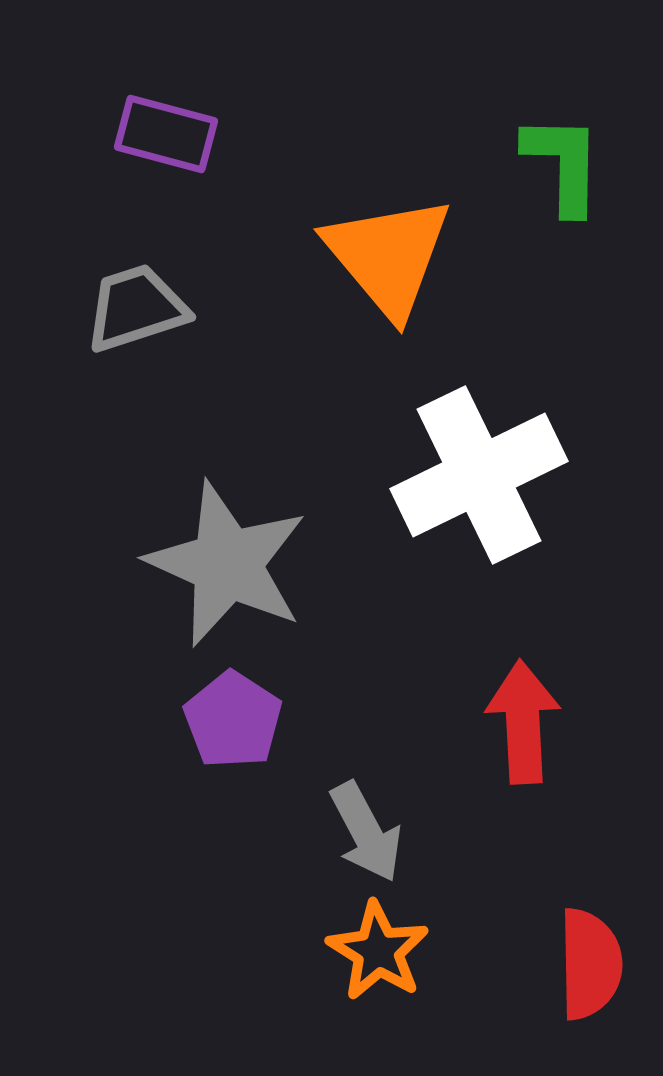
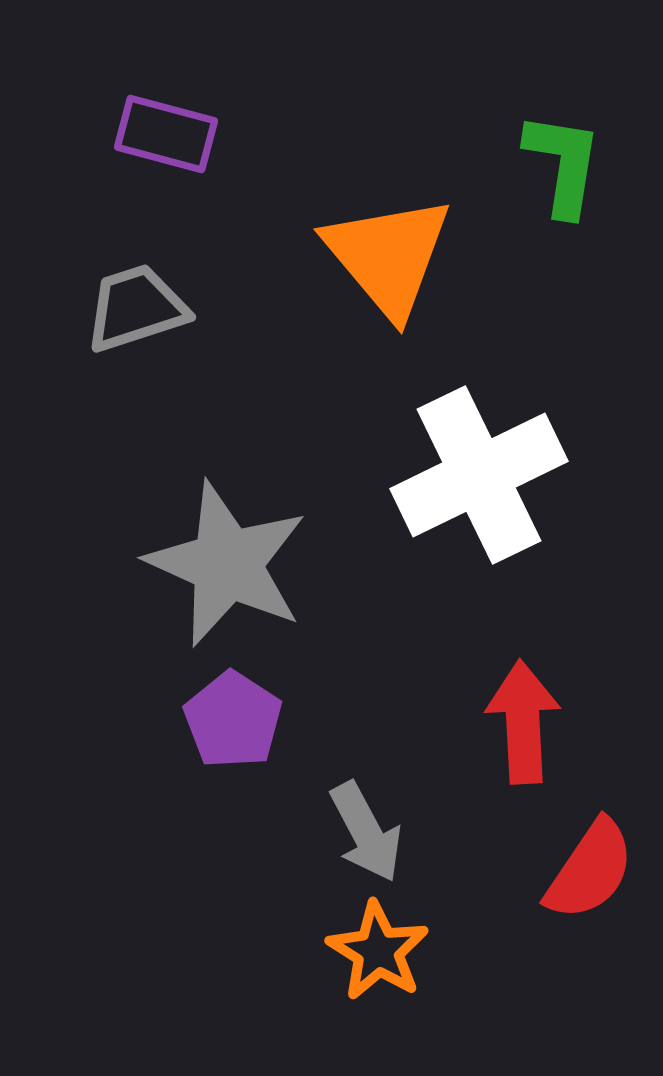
green L-shape: rotated 8 degrees clockwise
red semicircle: moved 94 px up; rotated 35 degrees clockwise
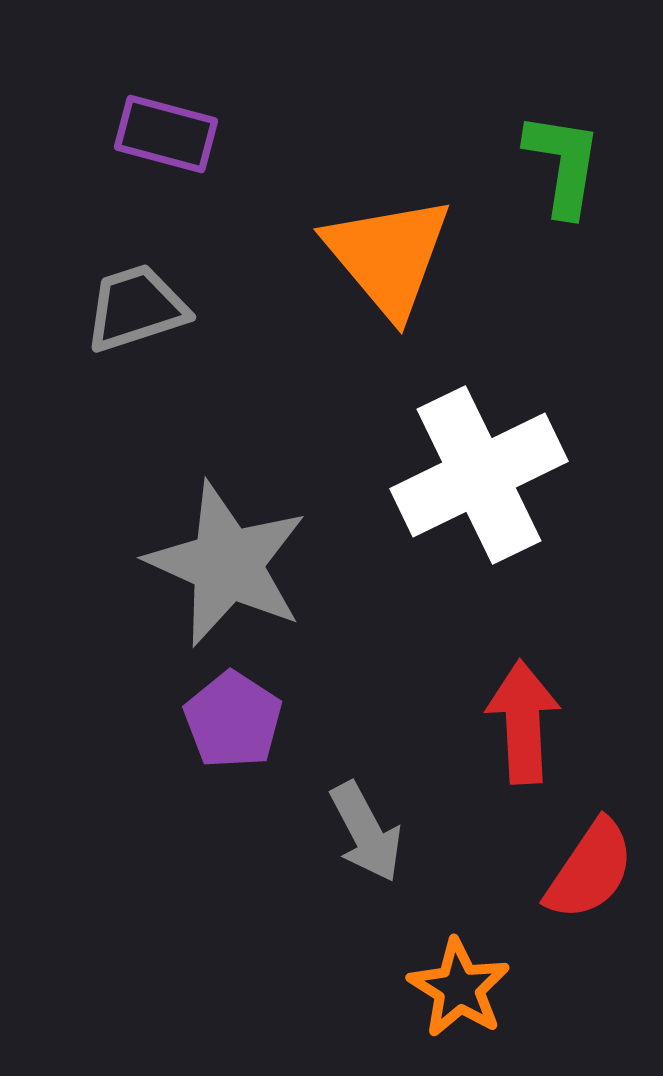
orange star: moved 81 px right, 37 px down
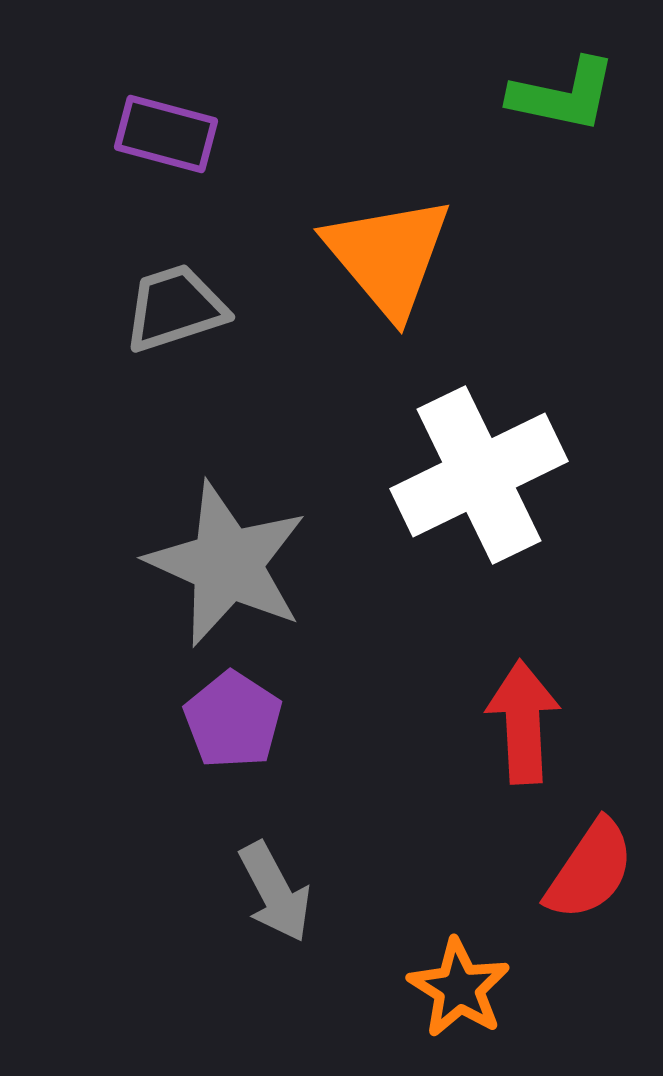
green L-shape: moved 69 px up; rotated 93 degrees clockwise
gray trapezoid: moved 39 px right
gray arrow: moved 91 px left, 60 px down
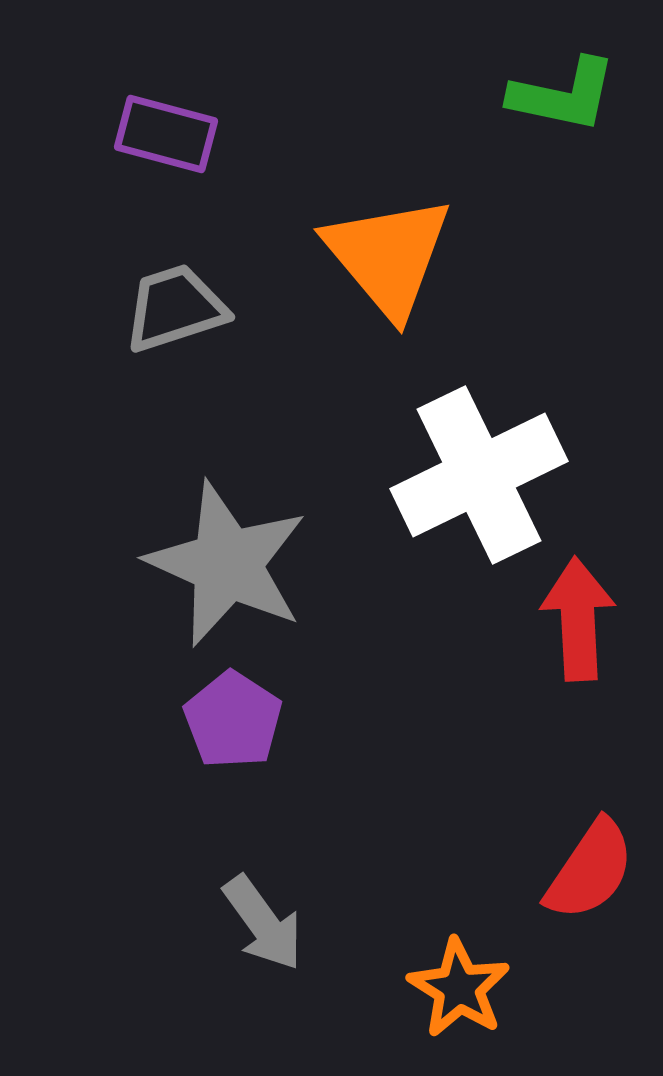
red arrow: moved 55 px right, 103 px up
gray arrow: moved 12 px left, 31 px down; rotated 8 degrees counterclockwise
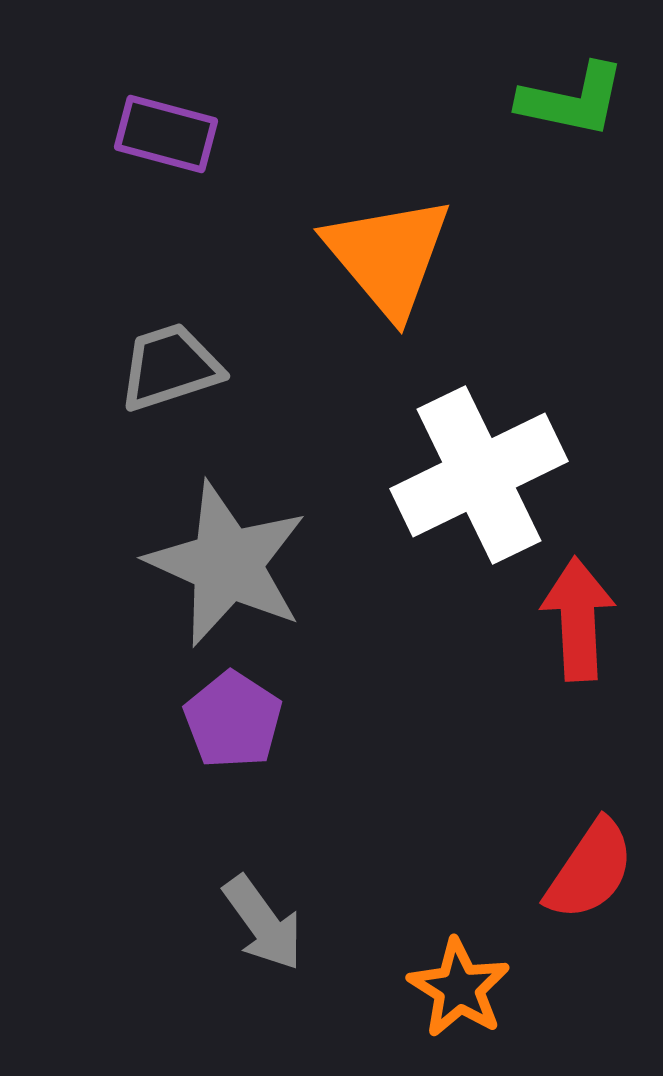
green L-shape: moved 9 px right, 5 px down
gray trapezoid: moved 5 px left, 59 px down
